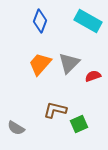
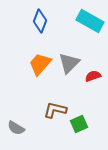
cyan rectangle: moved 2 px right
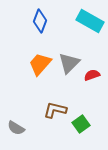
red semicircle: moved 1 px left, 1 px up
green square: moved 2 px right; rotated 12 degrees counterclockwise
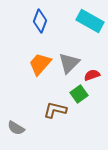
green square: moved 2 px left, 30 px up
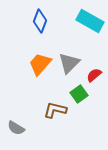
red semicircle: moved 2 px right; rotated 21 degrees counterclockwise
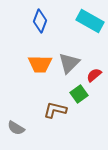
orange trapezoid: rotated 130 degrees counterclockwise
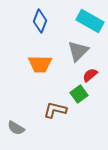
gray triangle: moved 9 px right, 12 px up
red semicircle: moved 4 px left
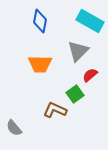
blue diamond: rotated 10 degrees counterclockwise
green square: moved 4 px left
brown L-shape: rotated 10 degrees clockwise
gray semicircle: moved 2 px left; rotated 18 degrees clockwise
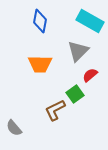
brown L-shape: rotated 50 degrees counterclockwise
